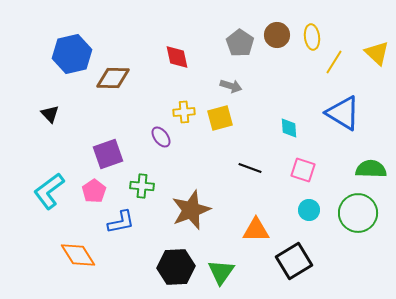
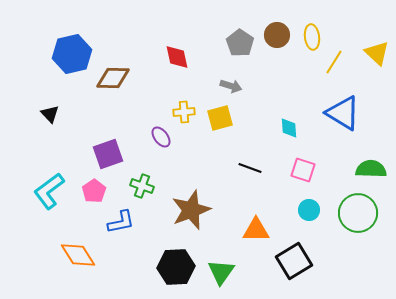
green cross: rotated 15 degrees clockwise
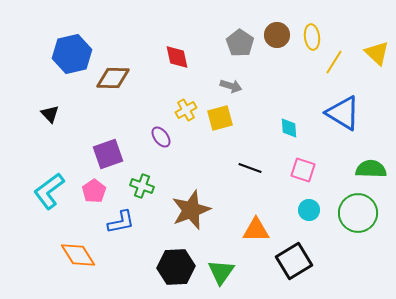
yellow cross: moved 2 px right, 2 px up; rotated 25 degrees counterclockwise
